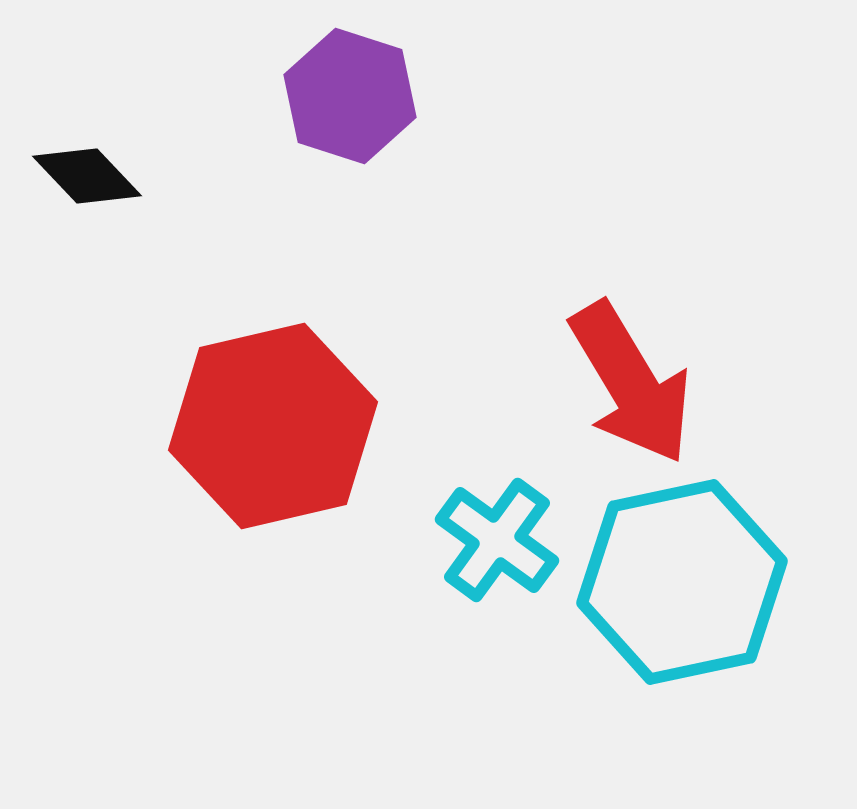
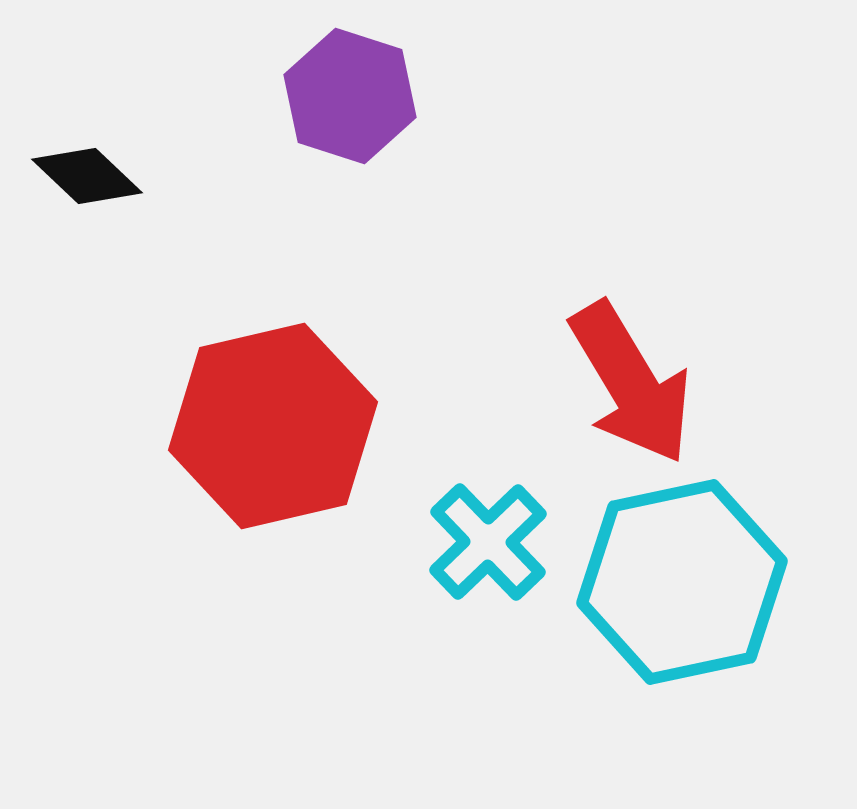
black diamond: rotated 3 degrees counterclockwise
cyan cross: moved 9 px left, 2 px down; rotated 10 degrees clockwise
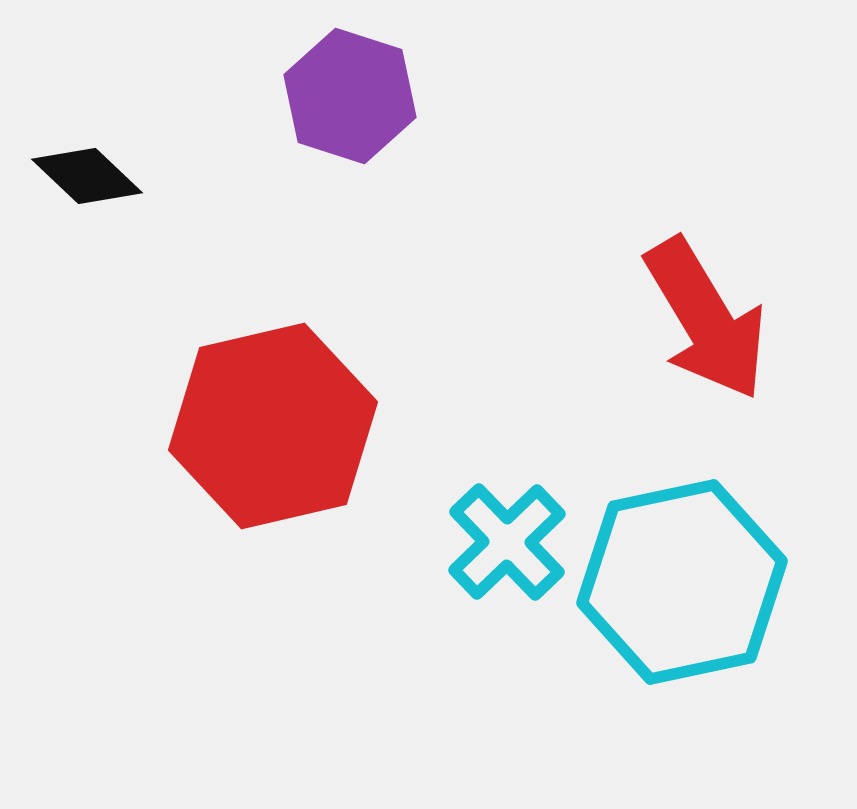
red arrow: moved 75 px right, 64 px up
cyan cross: moved 19 px right
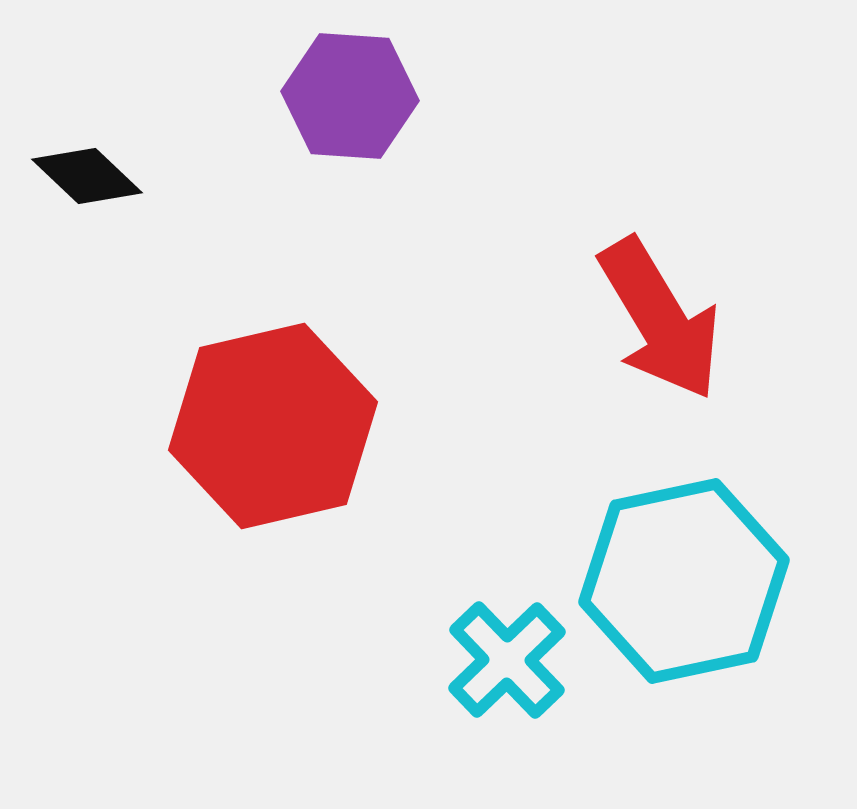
purple hexagon: rotated 14 degrees counterclockwise
red arrow: moved 46 px left
cyan cross: moved 118 px down
cyan hexagon: moved 2 px right, 1 px up
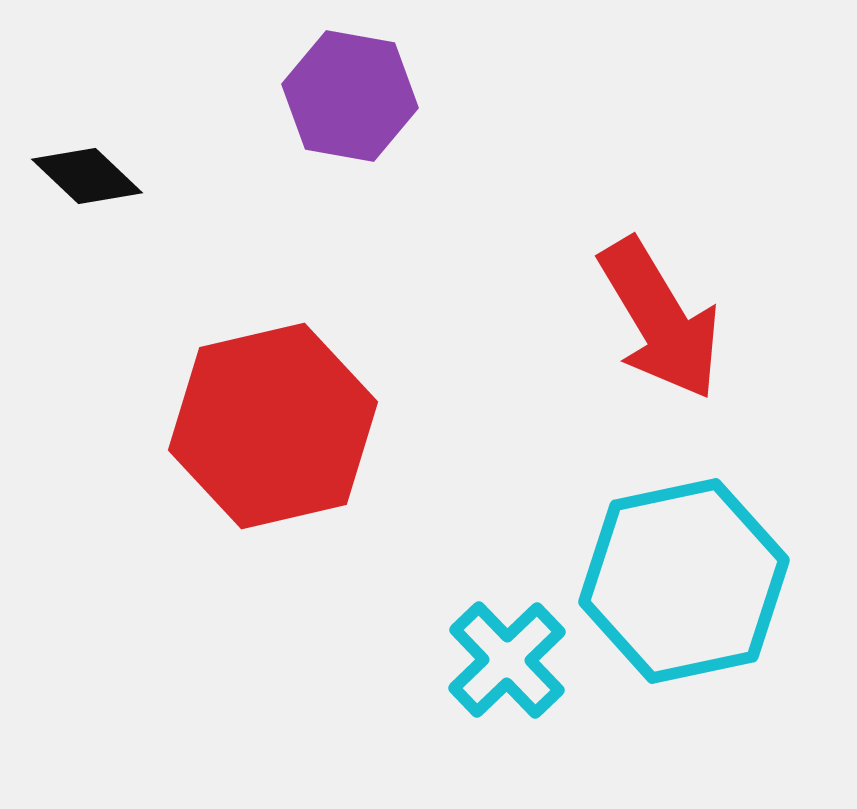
purple hexagon: rotated 6 degrees clockwise
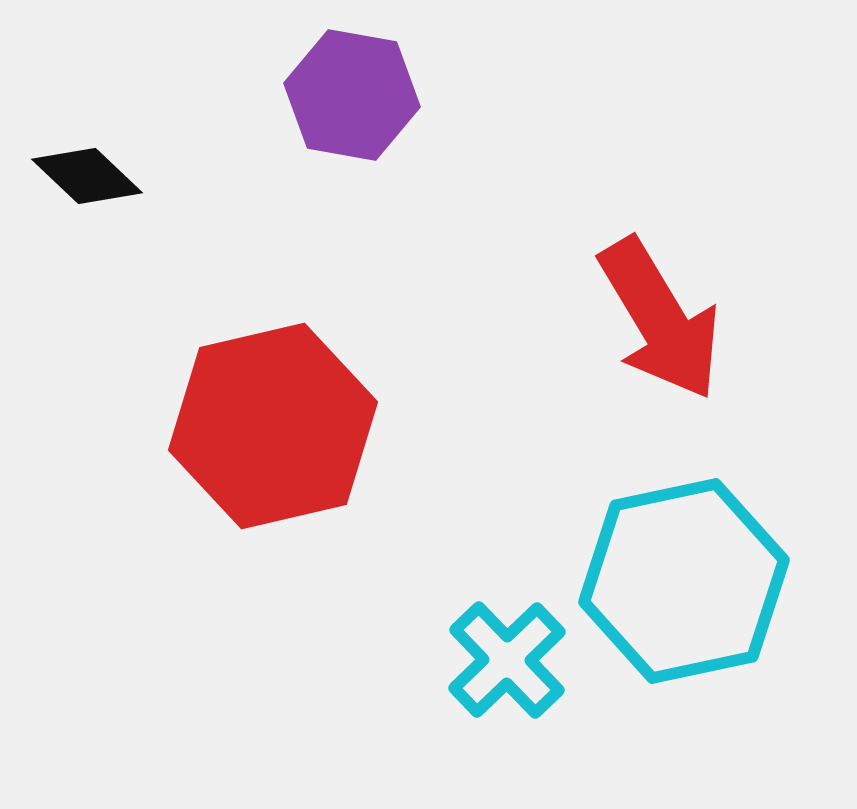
purple hexagon: moved 2 px right, 1 px up
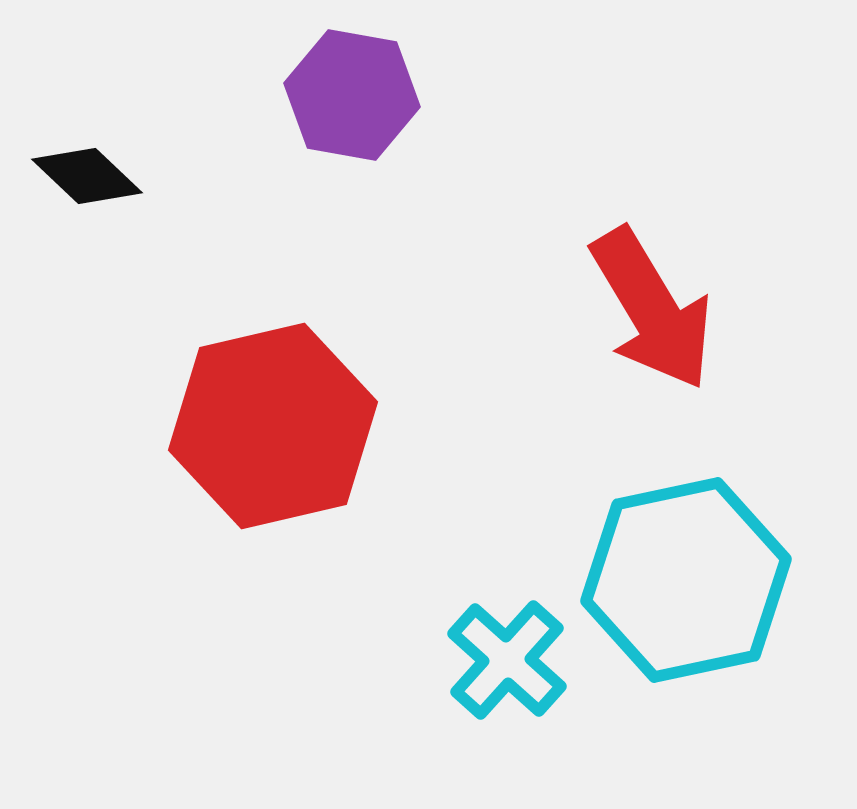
red arrow: moved 8 px left, 10 px up
cyan hexagon: moved 2 px right, 1 px up
cyan cross: rotated 4 degrees counterclockwise
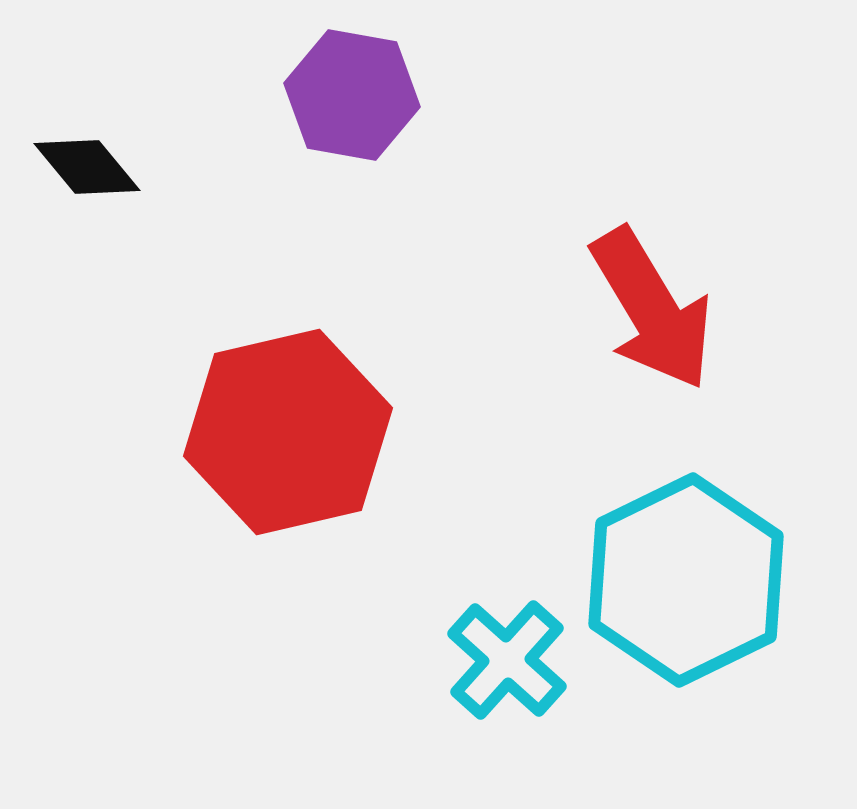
black diamond: moved 9 px up; rotated 7 degrees clockwise
red hexagon: moved 15 px right, 6 px down
cyan hexagon: rotated 14 degrees counterclockwise
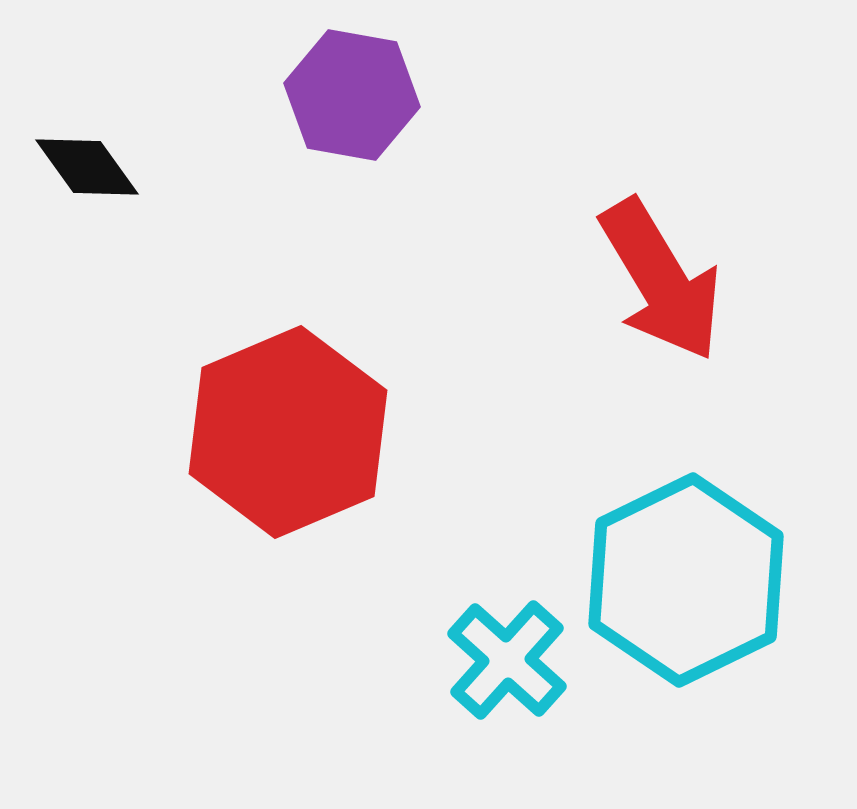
black diamond: rotated 4 degrees clockwise
red arrow: moved 9 px right, 29 px up
red hexagon: rotated 10 degrees counterclockwise
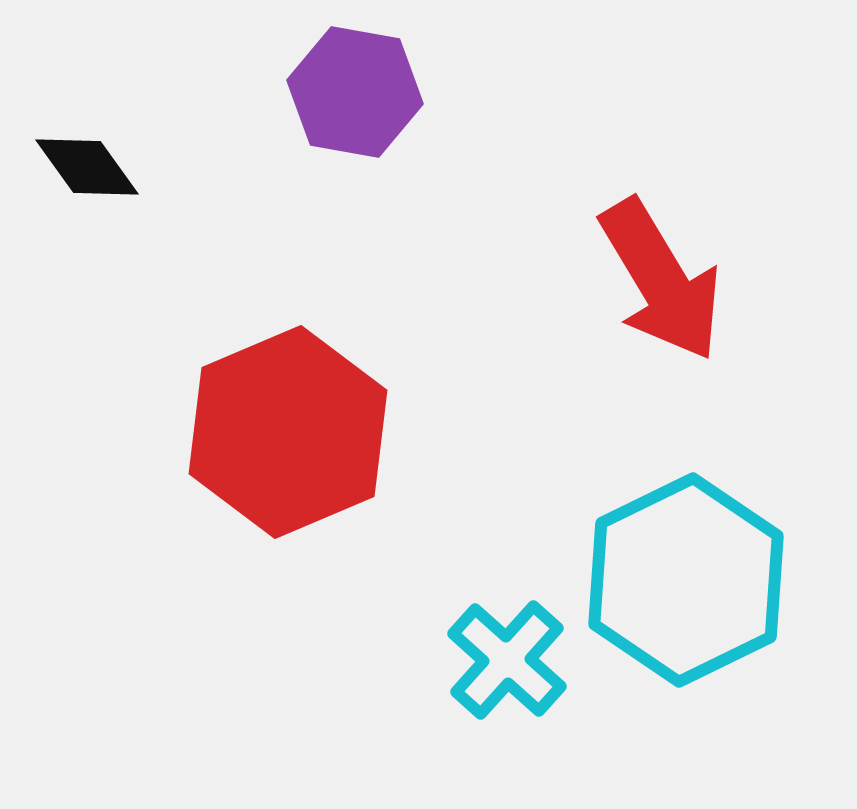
purple hexagon: moved 3 px right, 3 px up
